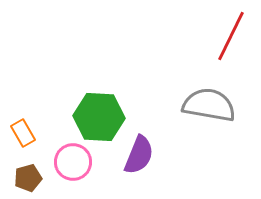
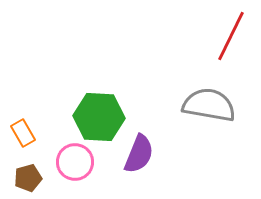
purple semicircle: moved 1 px up
pink circle: moved 2 px right
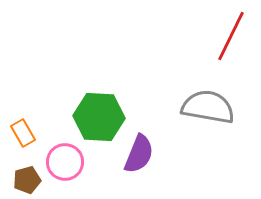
gray semicircle: moved 1 px left, 2 px down
pink circle: moved 10 px left
brown pentagon: moved 1 px left, 2 px down
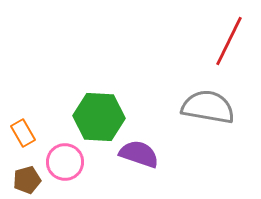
red line: moved 2 px left, 5 px down
purple semicircle: rotated 93 degrees counterclockwise
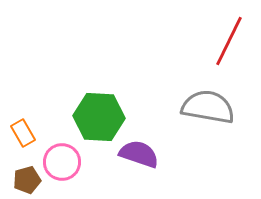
pink circle: moved 3 px left
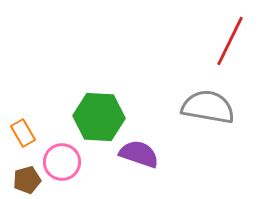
red line: moved 1 px right
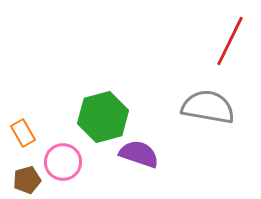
green hexagon: moved 4 px right; rotated 18 degrees counterclockwise
pink circle: moved 1 px right
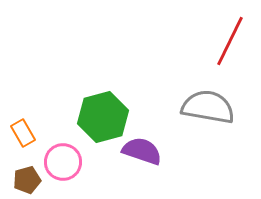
purple semicircle: moved 3 px right, 3 px up
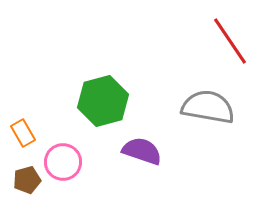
red line: rotated 60 degrees counterclockwise
green hexagon: moved 16 px up
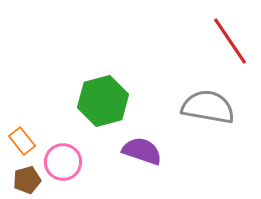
orange rectangle: moved 1 px left, 8 px down; rotated 8 degrees counterclockwise
